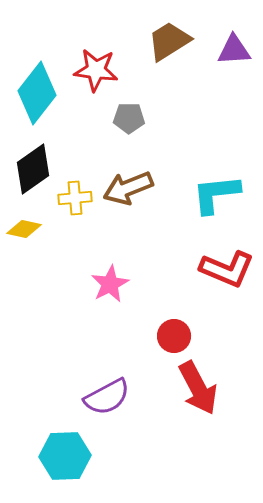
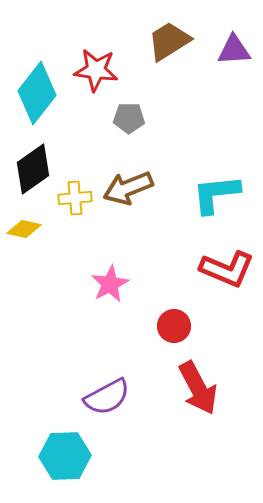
red circle: moved 10 px up
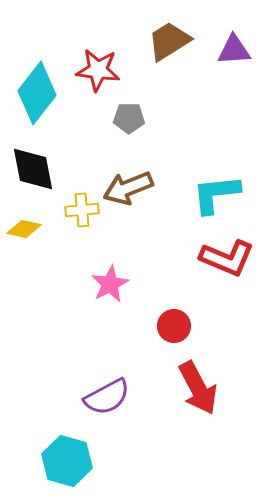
red star: moved 2 px right
black diamond: rotated 66 degrees counterclockwise
yellow cross: moved 7 px right, 12 px down
red L-shape: moved 11 px up
cyan hexagon: moved 2 px right, 5 px down; rotated 18 degrees clockwise
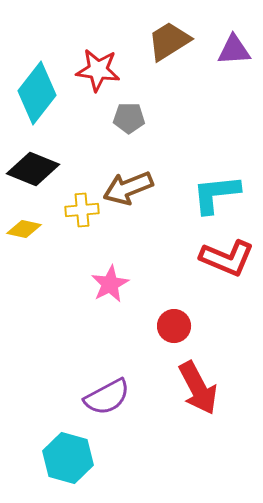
black diamond: rotated 57 degrees counterclockwise
cyan hexagon: moved 1 px right, 3 px up
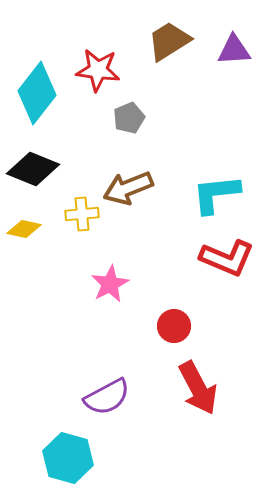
gray pentagon: rotated 24 degrees counterclockwise
yellow cross: moved 4 px down
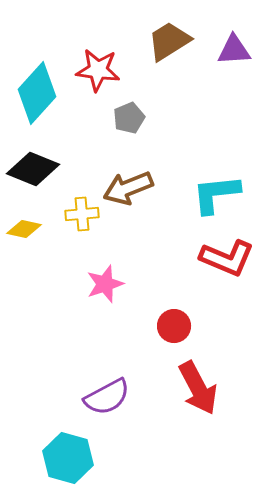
cyan diamond: rotated 4 degrees clockwise
pink star: moved 5 px left; rotated 9 degrees clockwise
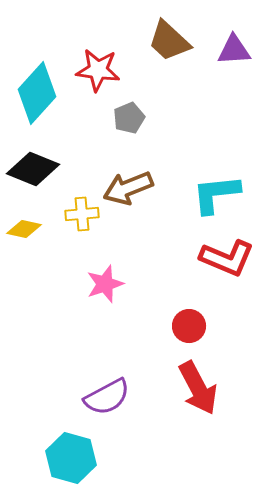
brown trapezoid: rotated 105 degrees counterclockwise
red circle: moved 15 px right
cyan hexagon: moved 3 px right
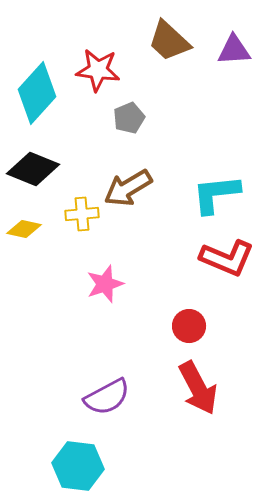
brown arrow: rotated 9 degrees counterclockwise
cyan hexagon: moved 7 px right, 8 px down; rotated 9 degrees counterclockwise
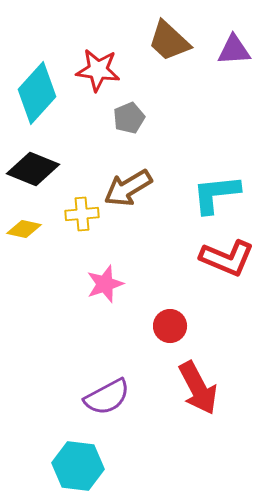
red circle: moved 19 px left
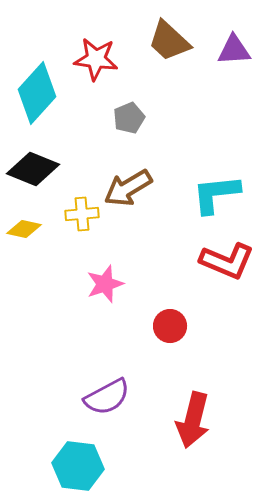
red star: moved 2 px left, 11 px up
red L-shape: moved 3 px down
red arrow: moved 5 px left, 32 px down; rotated 42 degrees clockwise
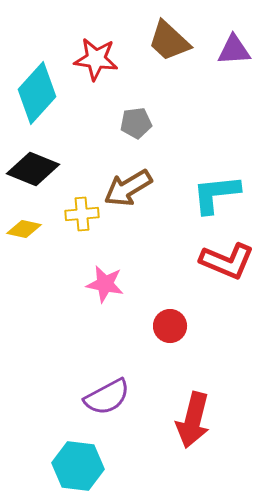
gray pentagon: moved 7 px right, 5 px down; rotated 16 degrees clockwise
pink star: rotated 30 degrees clockwise
